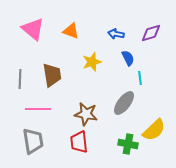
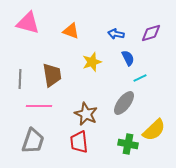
pink triangle: moved 5 px left, 6 px up; rotated 25 degrees counterclockwise
cyan line: rotated 72 degrees clockwise
pink line: moved 1 px right, 3 px up
brown star: rotated 15 degrees clockwise
gray trapezoid: rotated 28 degrees clockwise
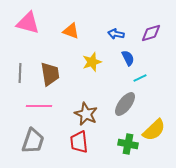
brown trapezoid: moved 2 px left, 1 px up
gray line: moved 6 px up
gray ellipse: moved 1 px right, 1 px down
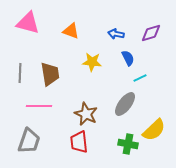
yellow star: rotated 24 degrees clockwise
gray trapezoid: moved 4 px left
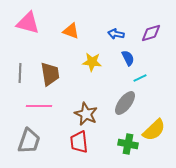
gray ellipse: moved 1 px up
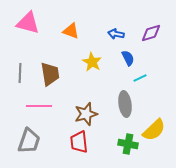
yellow star: rotated 24 degrees clockwise
gray ellipse: moved 1 px down; rotated 45 degrees counterclockwise
brown star: rotated 30 degrees clockwise
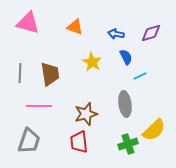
orange triangle: moved 4 px right, 4 px up
blue semicircle: moved 2 px left, 1 px up
cyan line: moved 2 px up
green cross: rotated 30 degrees counterclockwise
